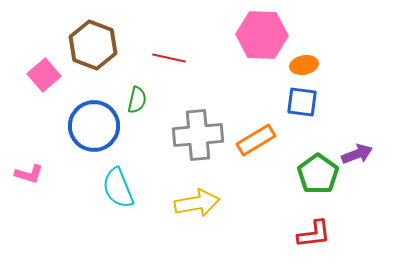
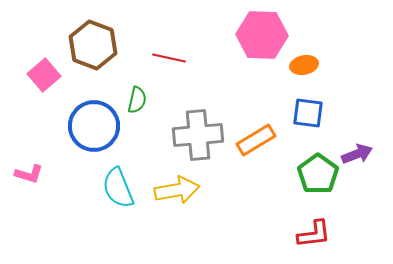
blue square: moved 6 px right, 11 px down
yellow arrow: moved 20 px left, 13 px up
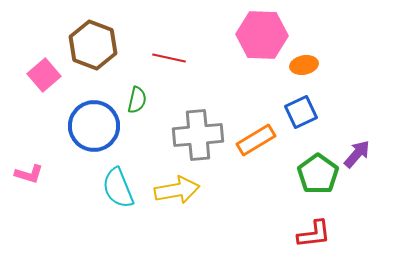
blue square: moved 7 px left, 1 px up; rotated 32 degrees counterclockwise
purple arrow: rotated 28 degrees counterclockwise
